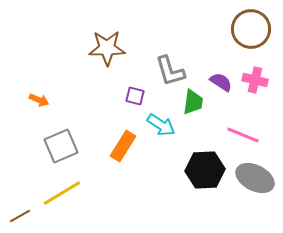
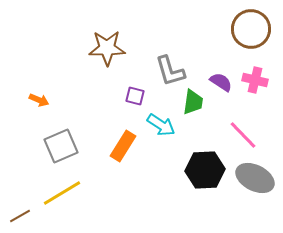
pink line: rotated 24 degrees clockwise
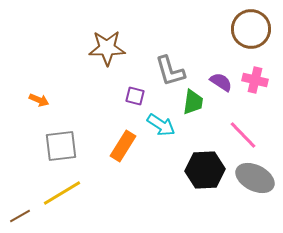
gray square: rotated 16 degrees clockwise
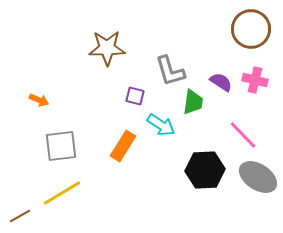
gray ellipse: moved 3 px right, 1 px up; rotated 6 degrees clockwise
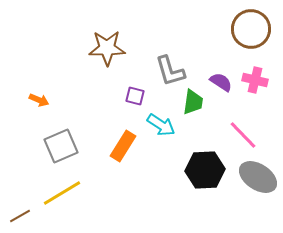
gray square: rotated 16 degrees counterclockwise
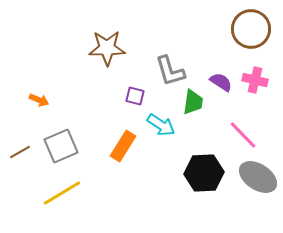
black hexagon: moved 1 px left, 3 px down
brown line: moved 64 px up
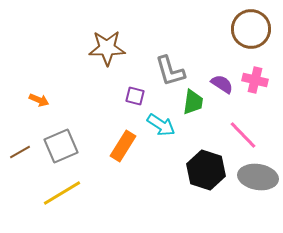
purple semicircle: moved 1 px right, 2 px down
black hexagon: moved 2 px right, 3 px up; rotated 21 degrees clockwise
gray ellipse: rotated 24 degrees counterclockwise
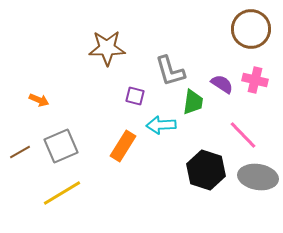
cyan arrow: rotated 144 degrees clockwise
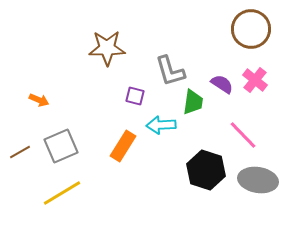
pink cross: rotated 25 degrees clockwise
gray ellipse: moved 3 px down
